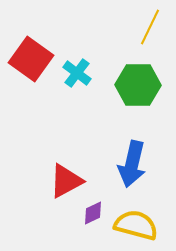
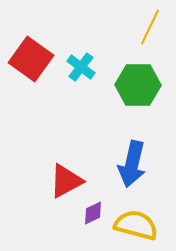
cyan cross: moved 4 px right, 6 px up
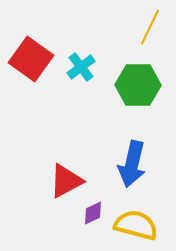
cyan cross: rotated 16 degrees clockwise
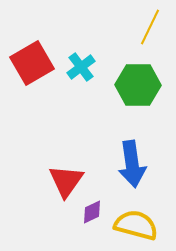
red square: moved 1 px right, 4 px down; rotated 24 degrees clockwise
blue arrow: rotated 21 degrees counterclockwise
red triangle: rotated 27 degrees counterclockwise
purple diamond: moved 1 px left, 1 px up
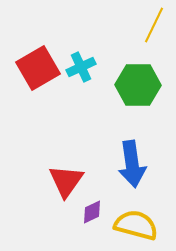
yellow line: moved 4 px right, 2 px up
red square: moved 6 px right, 5 px down
cyan cross: rotated 12 degrees clockwise
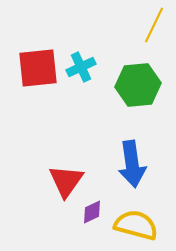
red square: rotated 24 degrees clockwise
green hexagon: rotated 6 degrees counterclockwise
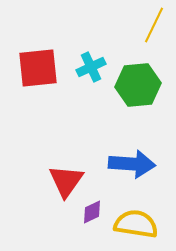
cyan cross: moved 10 px right
blue arrow: rotated 78 degrees counterclockwise
yellow semicircle: moved 1 px up; rotated 6 degrees counterclockwise
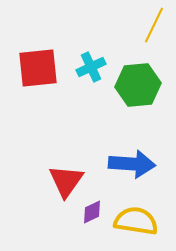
yellow semicircle: moved 3 px up
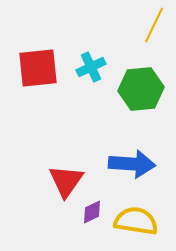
green hexagon: moved 3 px right, 4 px down
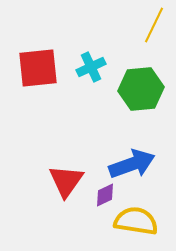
blue arrow: rotated 24 degrees counterclockwise
purple diamond: moved 13 px right, 17 px up
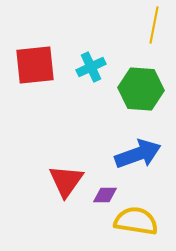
yellow line: rotated 15 degrees counterclockwise
red square: moved 3 px left, 3 px up
green hexagon: rotated 9 degrees clockwise
blue arrow: moved 6 px right, 10 px up
purple diamond: rotated 25 degrees clockwise
